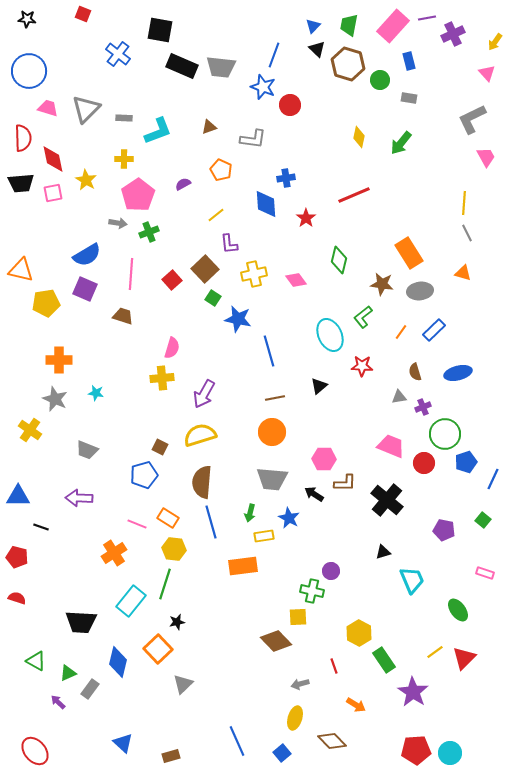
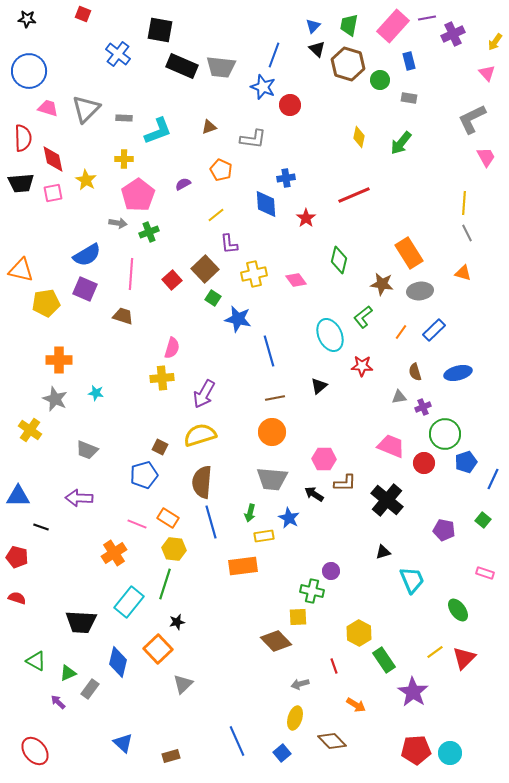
cyan rectangle at (131, 601): moved 2 px left, 1 px down
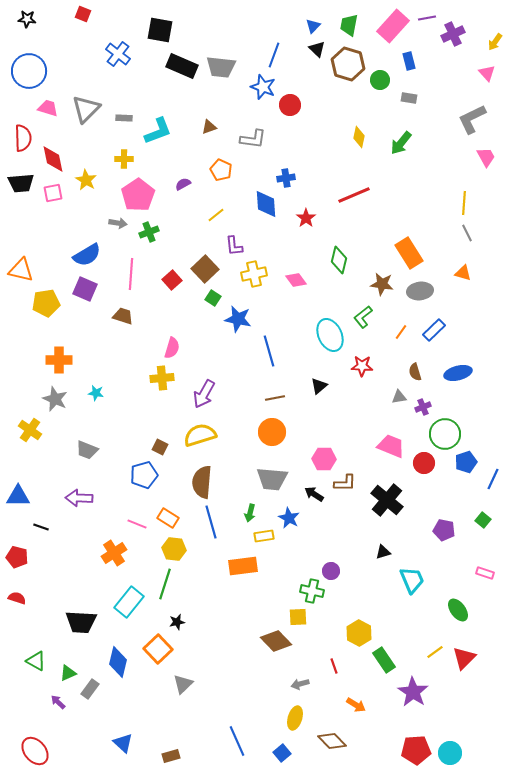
purple L-shape at (229, 244): moved 5 px right, 2 px down
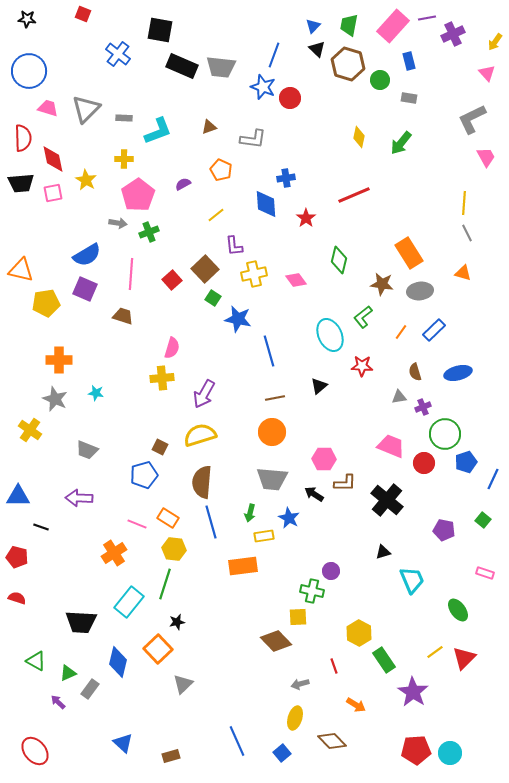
red circle at (290, 105): moved 7 px up
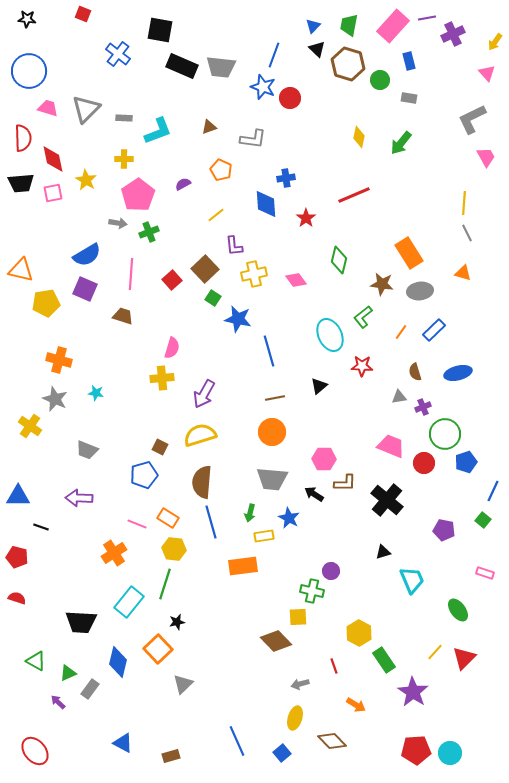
orange cross at (59, 360): rotated 15 degrees clockwise
yellow cross at (30, 430): moved 4 px up
blue line at (493, 479): moved 12 px down
yellow line at (435, 652): rotated 12 degrees counterclockwise
blue triangle at (123, 743): rotated 15 degrees counterclockwise
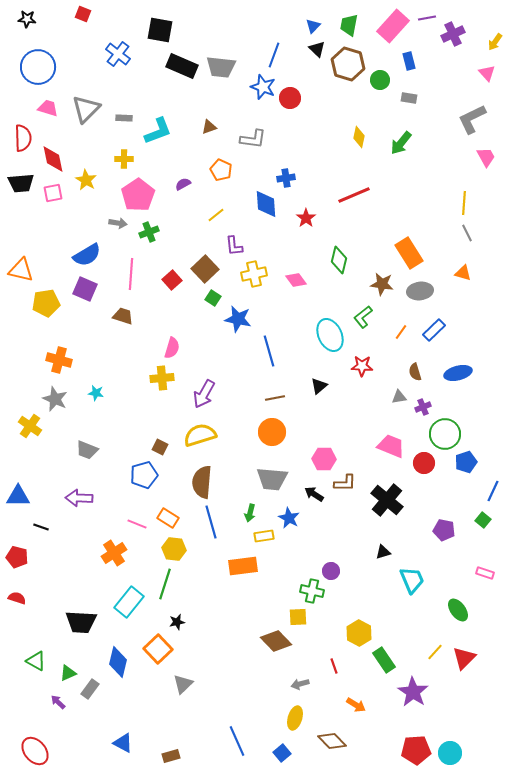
blue circle at (29, 71): moved 9 px right, 4 px up
